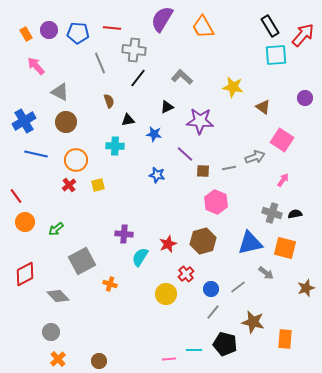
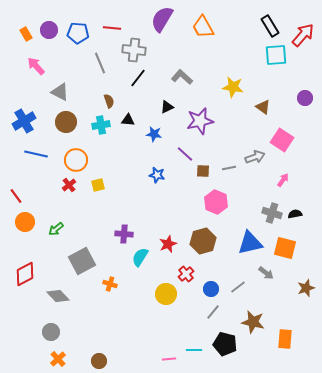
black triangle at (128, 120): rotated 16 degrees clockwise
purple star at (200, 121): rotated 16 degrees counterclockwise
cyan cross at (115, 146): moved 14 px left, 21 px up; rotated 12 degrees counterclockwise
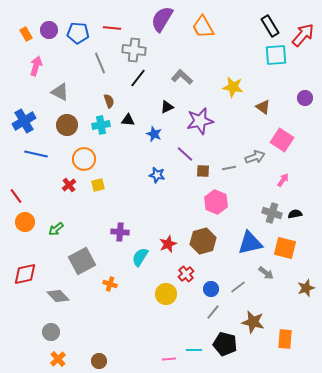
pink arrow at (36, 66): rotated 60 degrees clockwise
brown circle at (66, 122): moved 1 px right, 3 px down
blue star at (154, 134): rotated 14 degrees clockwise
orange circle at (76, 160): moved 8 px right, 1 px up
purple cross at (124, 234): moved 4 px left, 2 px up
red diamond at (25, 274): rotated 15 degrees clockwise
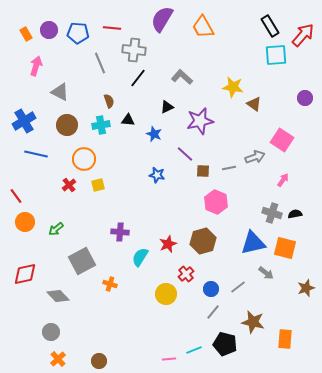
brown triangle at (263, 107): moved 9 px left, 3 px up
blue triangle at (250, 243): moved 3 px right
cyan line at (194, 350): rotated 21 degrees counterclockwise
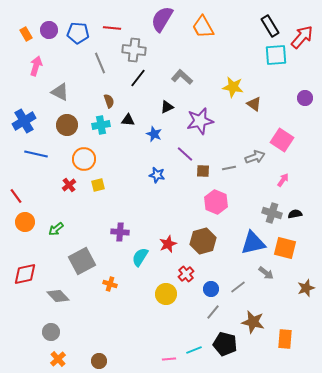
red arrow at (303, 35): moved 1 px left, 2 px down
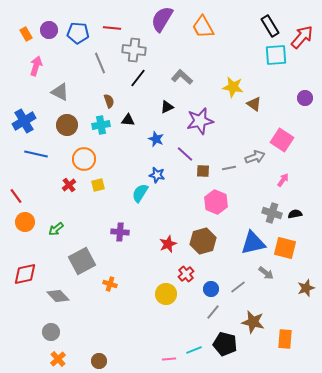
blue star at (154, 134): moved 2 px right, 5 px down
cyan semicircle at (140, 257): moved 64 px up
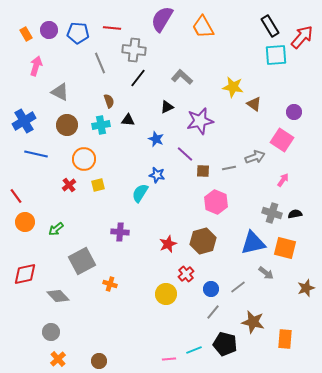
purple circle at (305, 98): moved 11 px left, 14 px down
